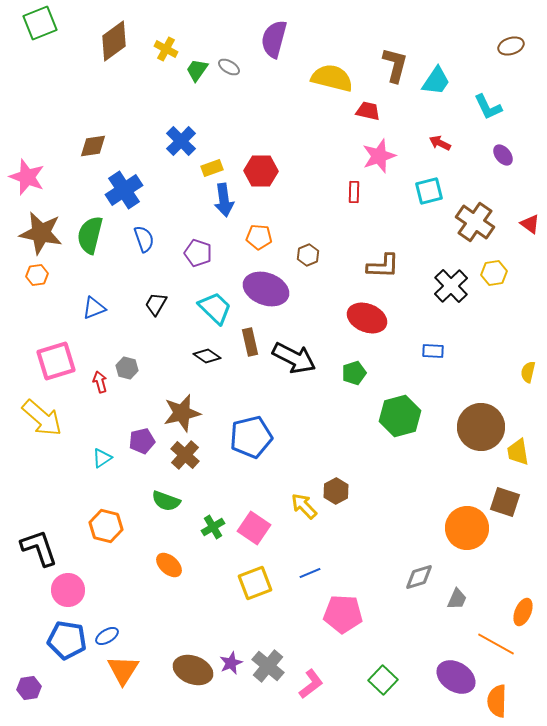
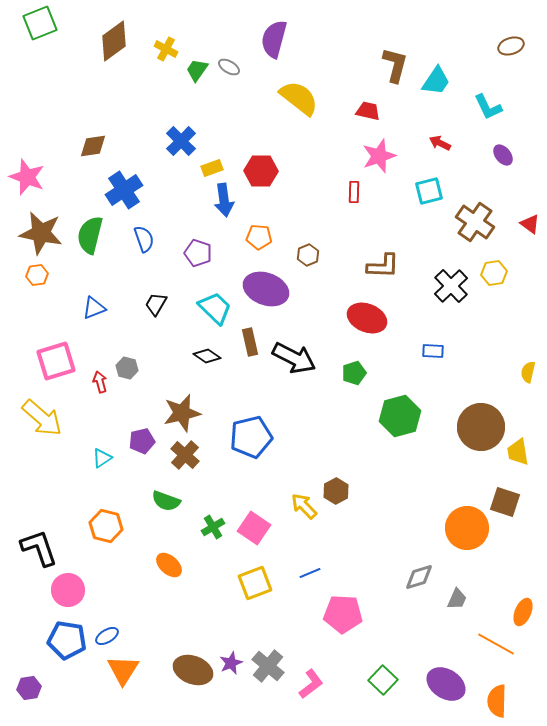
yellow semicircle at (332, 78): moved 33 px left, 20 px down; rotated 24 degrees clockwise
purple ellipse at (456, 677): moved 10 px left, 7 px down
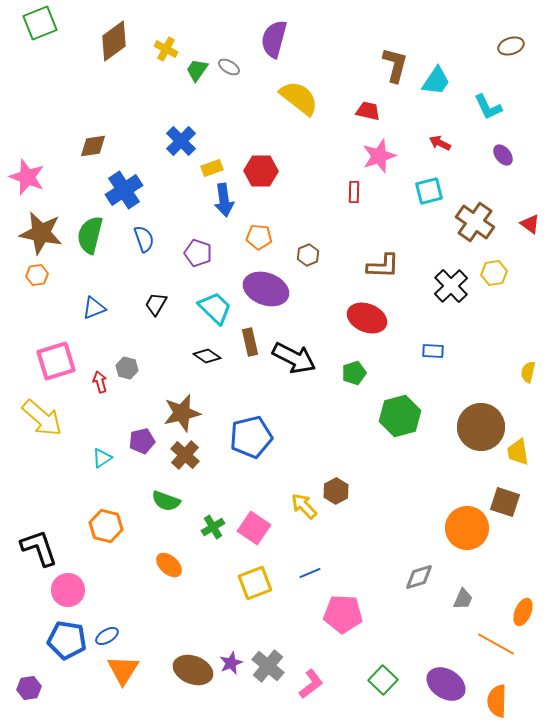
gray trapezoid at (457, 599): moved 6 px right
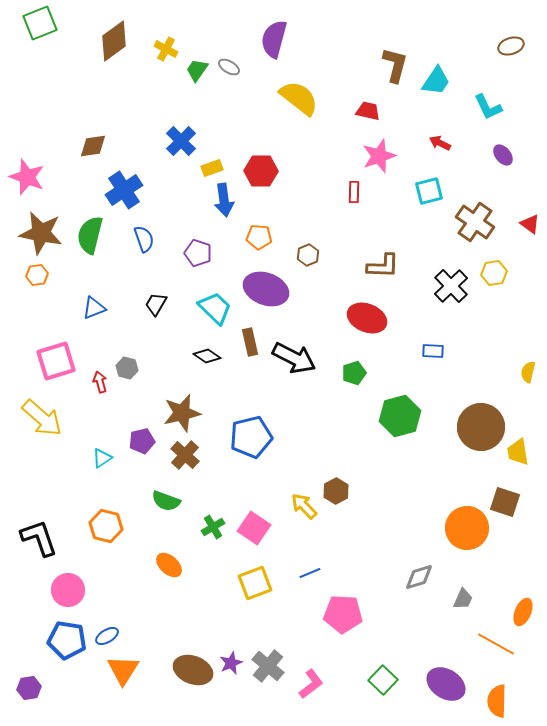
black L-shape at (39, 548): moved 10 px up
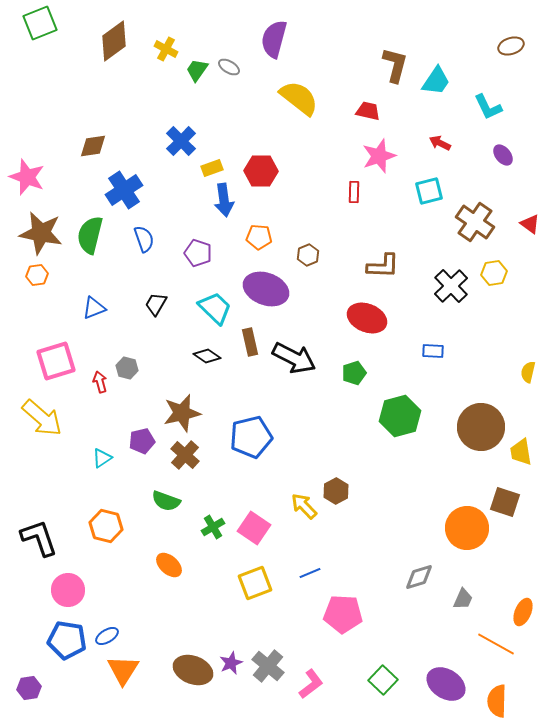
yellow trapezoid at (518, 452): moved 3 px right
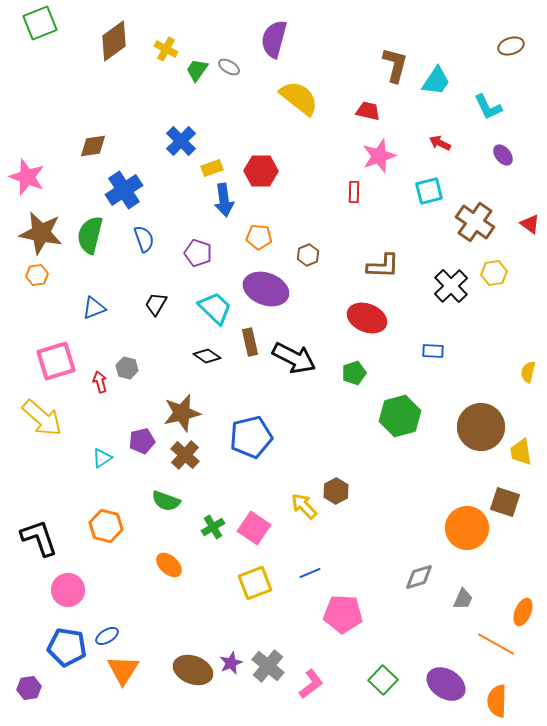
blue pentagon at (67, 640): moved 7 px down
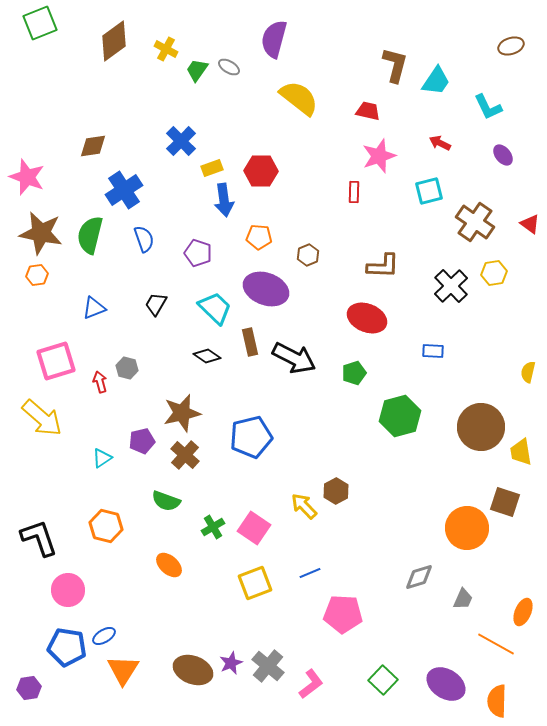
blue ellipse at (107, 636): moved 3 px left
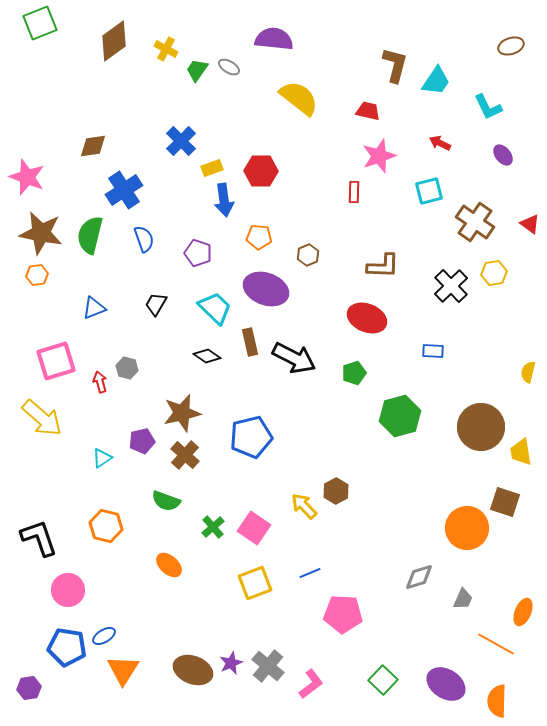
purple semicircle at (274, 39): rotated 81 degrees clockwise
green cross at (213, 527): rotated 10 degrees counterclockwise
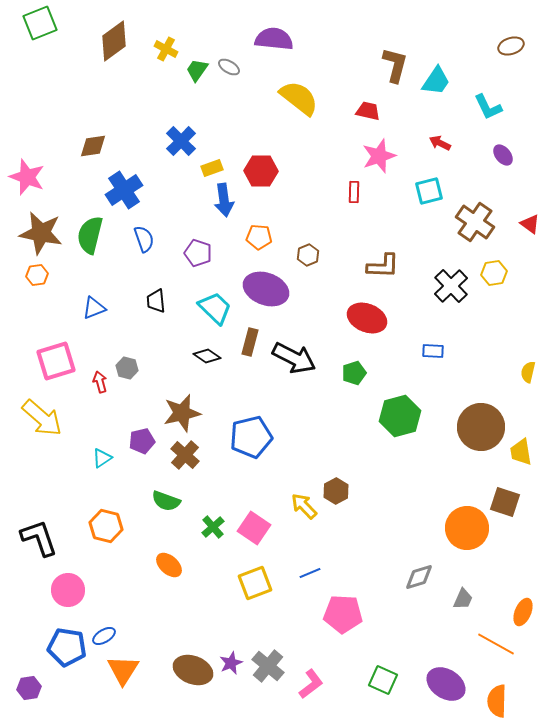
black trapezoid at (156, 304): moved 3 px up; rotated 35 degrees counterclockwise
brown rectangle at (250, 342): rotated 28 degrees clockwise
green square at (383, 680): rotated 20 degrees counterclockwise
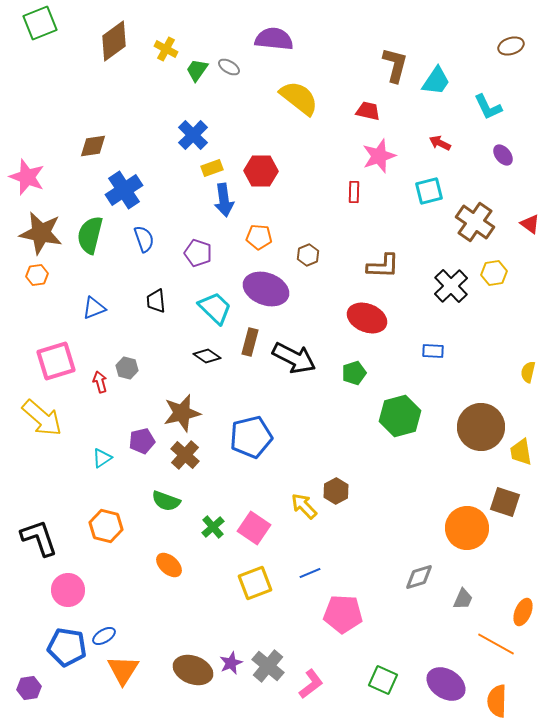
blue cross at (181, 141): moved 12 px right, 6 px up
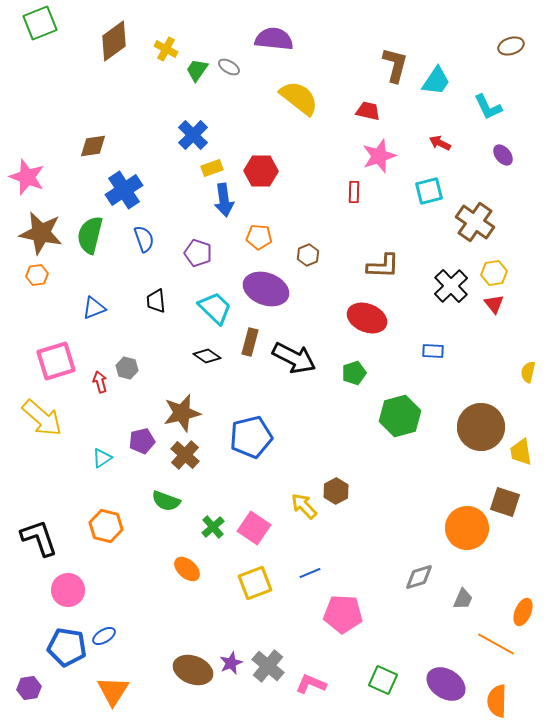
red triangle at (530, 224): moved 36 px left, 80 px down; rotated 15 degrees clockwise
orange ellipse at (169, 565): moved 18 px right, 4 px down
orange triangle at (123, 670): moved 10 px left, 21 px down
pink L-shape at (311, 684): rotated 120 degrees counterclockwise
